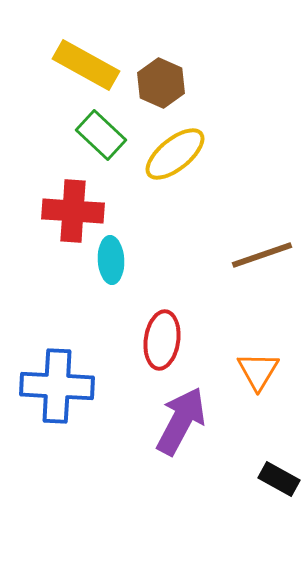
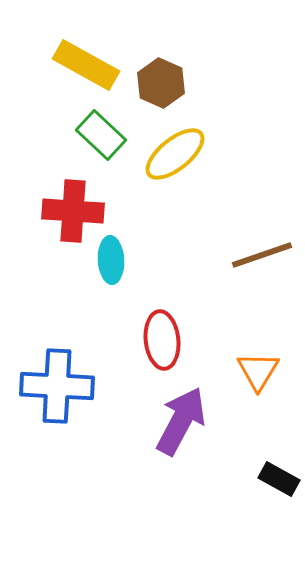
red ellipse: rotated 14 degrees counterclockwise
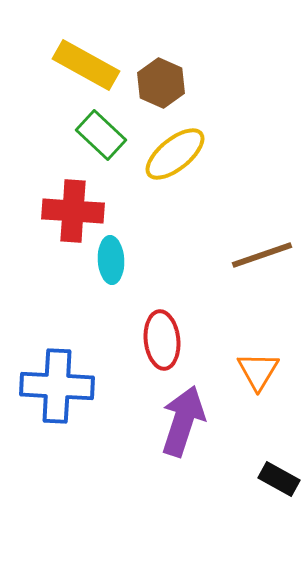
purple arrow: moved 2 px right; rotated 10 degrees counterclockwise
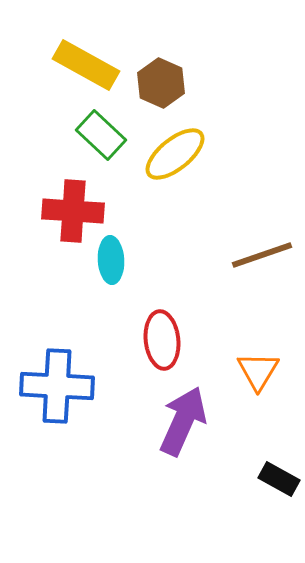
purple arrow: rotated 6 degrees clockwise
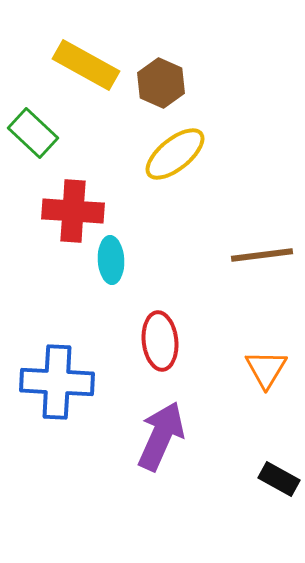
green rectangle: moved 68 px left, 2 px up
brown line: rotated 12 degrees clockwise
red ellipse: moved 2 px left, 1 px down
orange triangle: moved 8 px right, 2 px up
blue cross: moved 4 px up
purple arrow: moved 22 px left, 15 px down
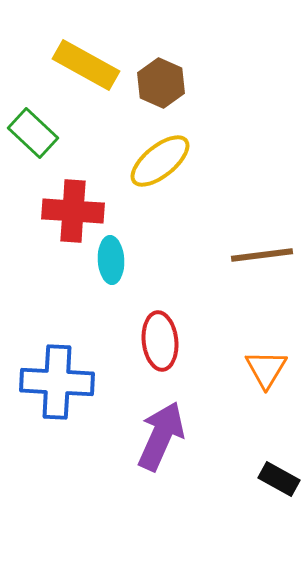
yellow ellipse: moved 15 px left, 7 px down
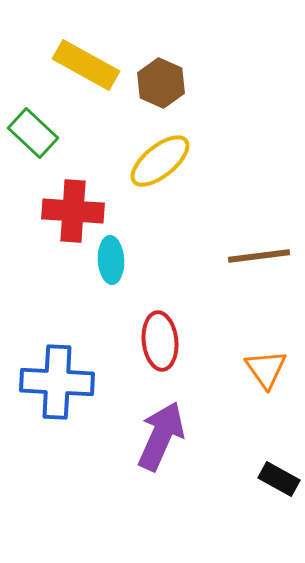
brown line: moved 3 px left, 1 px down
orange triangle: rotated 6 degrees counterclockwise
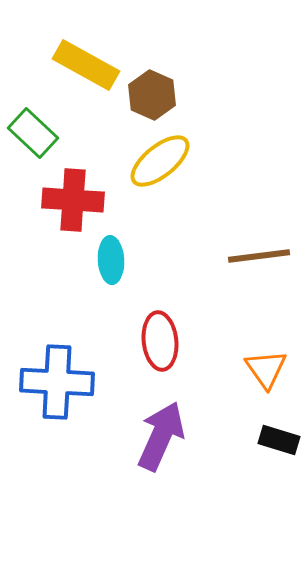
brown hexagon: moved 9 px left, 12 px down
red cross: moved 11 px up
black rectangle: moved 39 px up; rotated 12 degrees counterclockwise
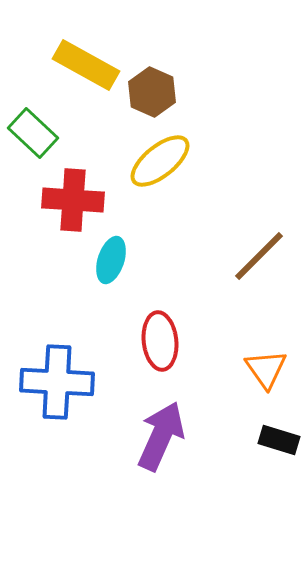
brown hexagon: moved 3 px up
brown line: rotated 38 degrees counterclockwise
cyan ellipse: rotated 21 degrees clockwise
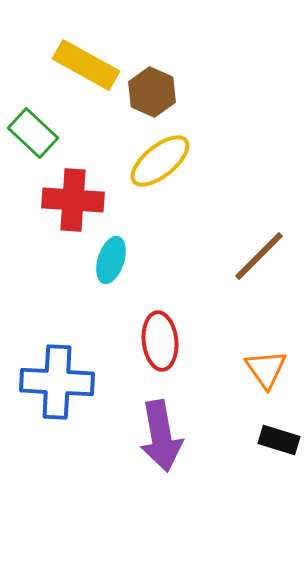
purple arrow: rotated 146 degrees clockwise
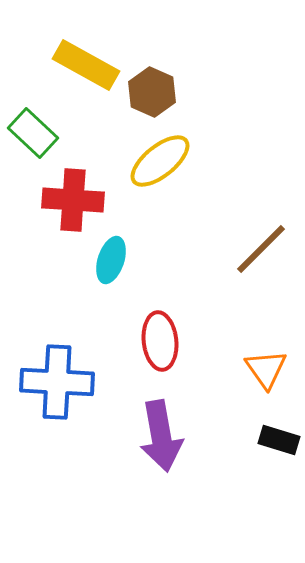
brown line: moved 2 px right, 7 px up
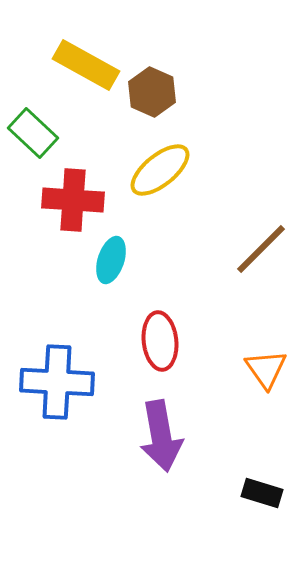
yellow ellipse: moved 9 px down
black rectangle: moved 17 px left, 53 px down
